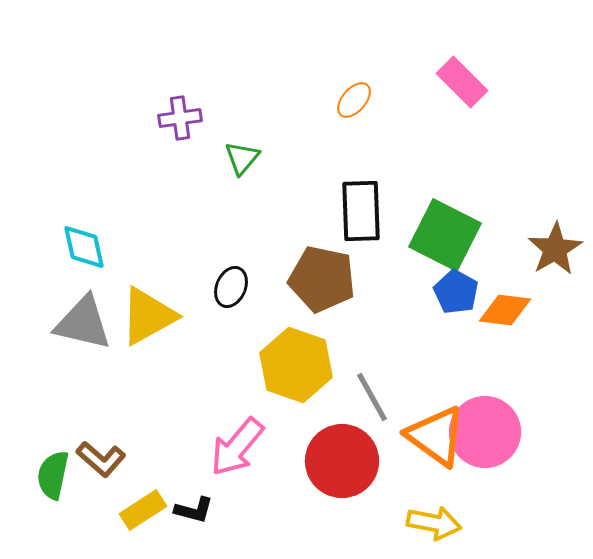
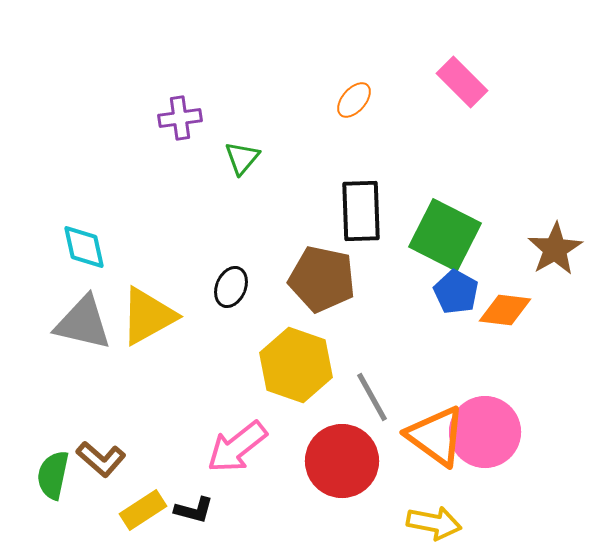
pink arrow: rotated 12 degrees clockwise
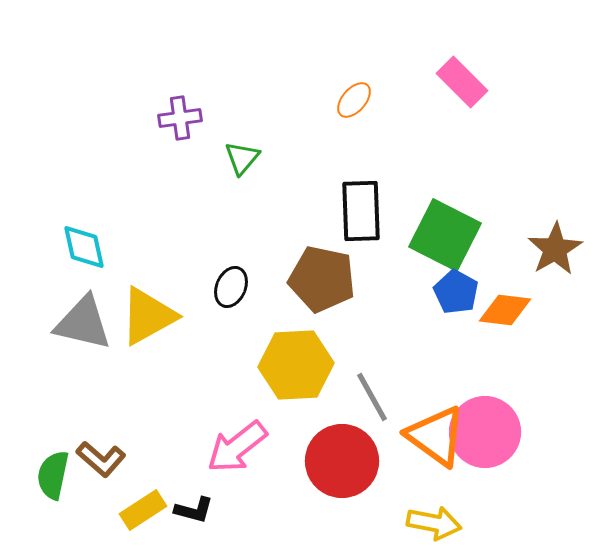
yellow hexagon: rotated 22 degrees counterclockwise
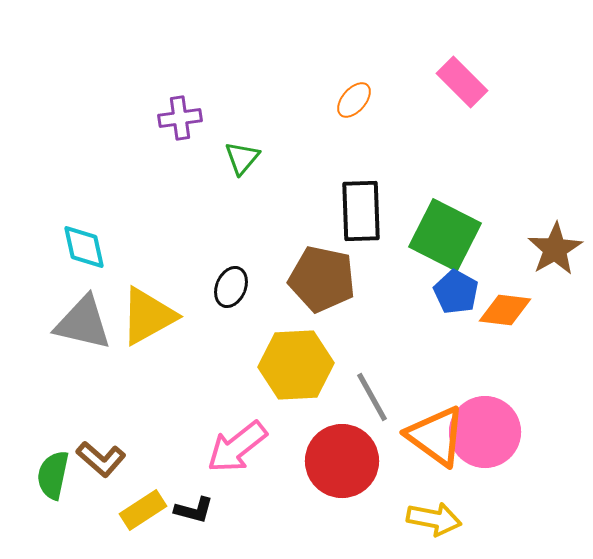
yellow arrow: moved 4 px up
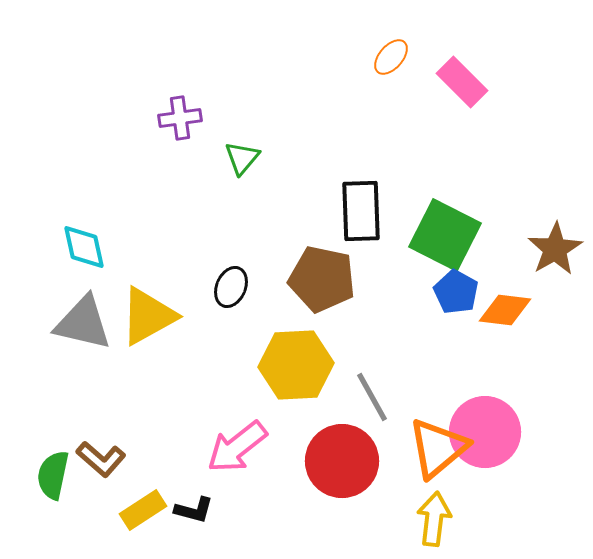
orange ellipse: moved 37 px right, 43 px up
orange triangle: moved 2 px right, 12 px down; rotated 44 degrees clockwise
yellow arrow: rotated 94 degrees counterclockwise
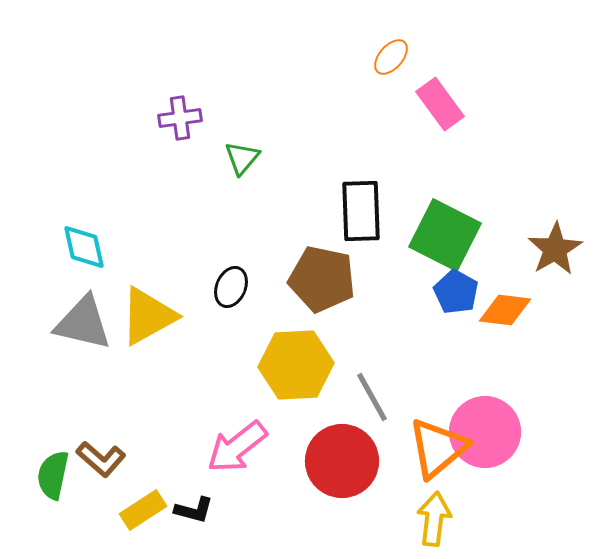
pink rectangle: moved 22 px left, 22 px down; rotated 9 degrees clockwise
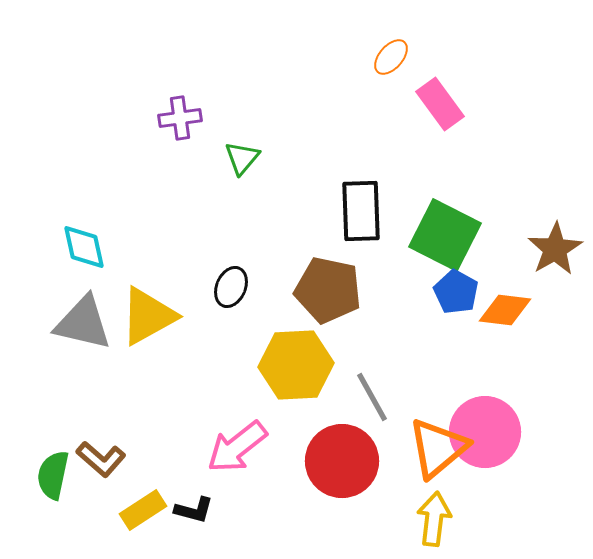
brown pentagon: moved 6 px right, 11 px down
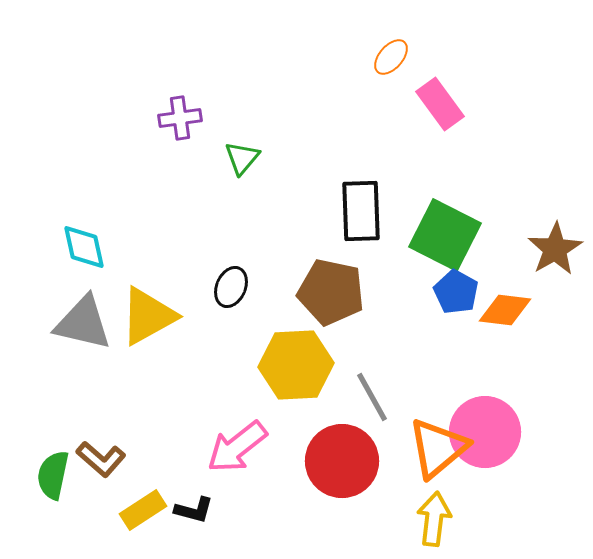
brown pentagon: moved 3 px right, 2 px down
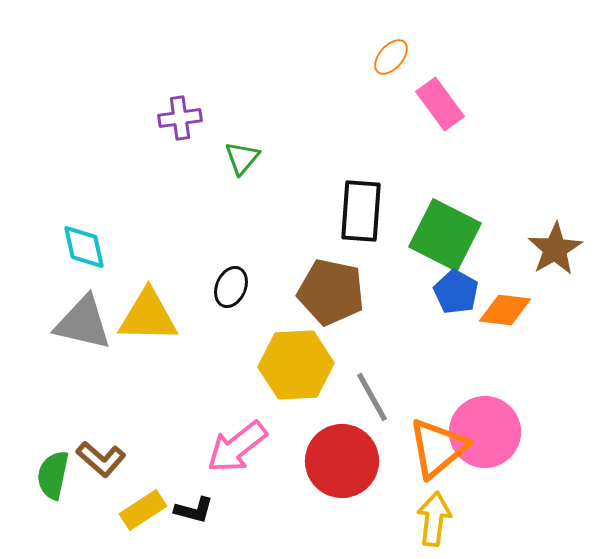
black rectangle: rotated 6 degrees clockwise
yellow triangle: rotated 30 degrees clockwise
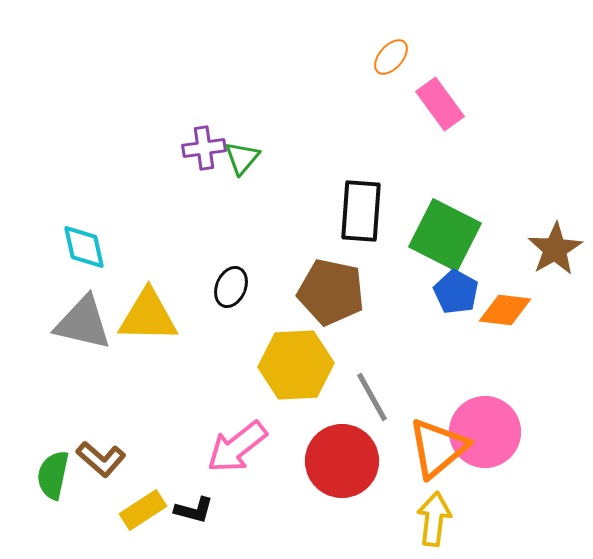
purple cross: moved 24 px right, 30 px down
